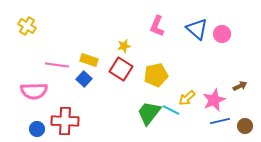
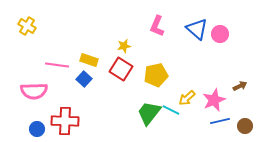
pink circle: moved 2 px left
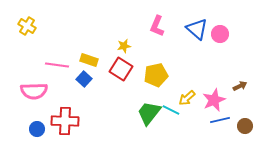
blue line: moved 1 px up
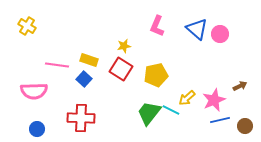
red cross: moved 16 px right, 3 px up
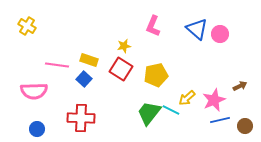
pink L-shape: moved 4 px left
